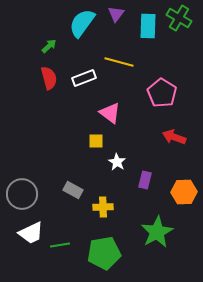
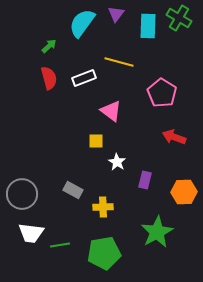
pink triangle: moved 1 px right, 2 px up
white trapezoid: rotated 32 degrees clockwise
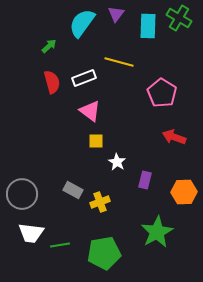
red semicircle: moved 3 px right, 4 px down
pink triangle: moved 21 px left
yellow cross: moved 3 px left, 5 px up; rotated 18 degrees counterclockwise
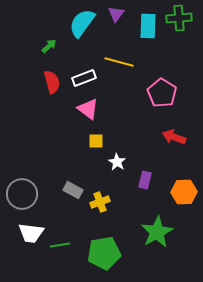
green cross: rotated 35 degrees counterclockwise
pink triangle: moved 2 px left, 2 px up
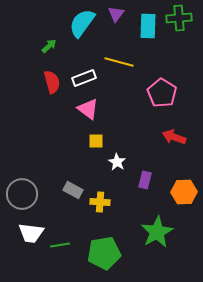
yellow cross: rotated 24 degrees clockwise
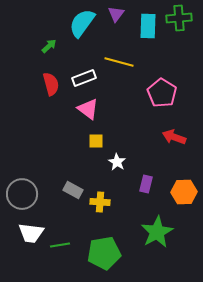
red semicircle: moved 1 px left, 2 px down
purple rectangle: moved 1 px right, 4 px down
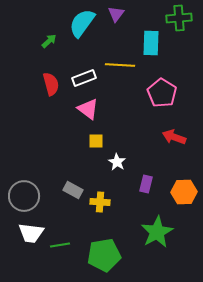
cyan rectangle: moved 3 px right, 17 px down
green arrow: moved 5 px up
yellow line: moved 1 px right, 3 px down; rotated 12 degrees counterclockwise
gray circle: moved 2 px right, 2 px down
green pentagon: moved 2 px down
